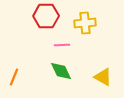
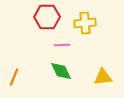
red hexagon: moved 1 px right, 1 px down
yellow triangle: rotated 36 degrees counterclockwise
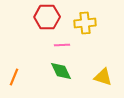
yellow triangle: rotated 24 degrees clockwise
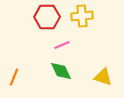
yellow cross: moved 3 px left, 7 px up
pink line: rotated 21 degrees counterclockwise
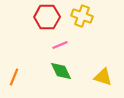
yellow cross: rotated 25 degrees clockwise
pink line: moved 2 px left
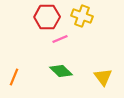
pink line: moved 6 px up
green diamond: rotated 20 degrees counterclockwise
yellow triangle: rotated 36 degrees clockwise
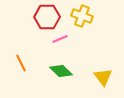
orange line: moved 7 px right, 14 px up; rotated 48 degrees counterclockwise
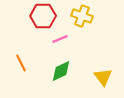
red hexagon: moved 4 px left, 1 px up
green diamond: rotated 70 degrees counterclockwise
